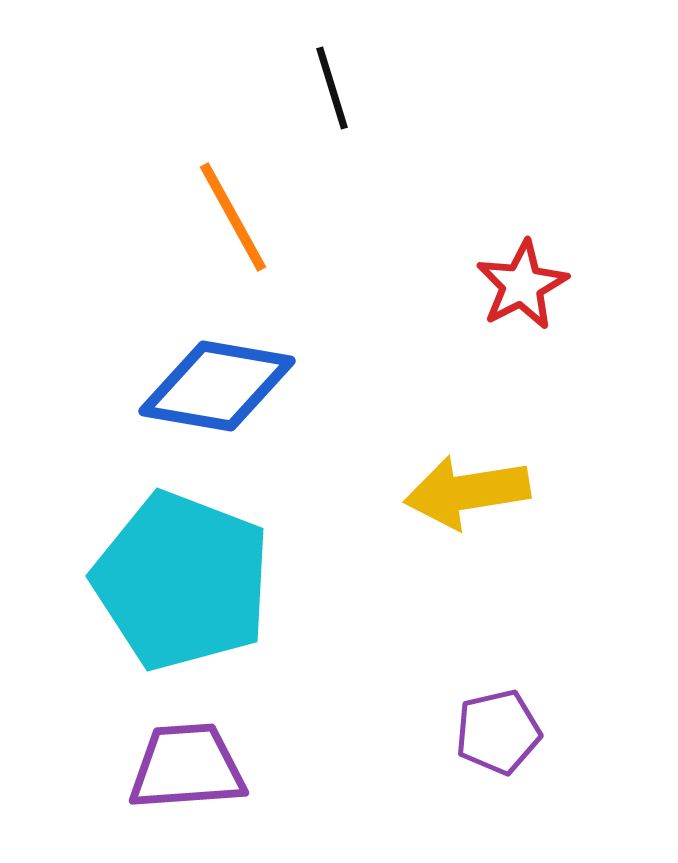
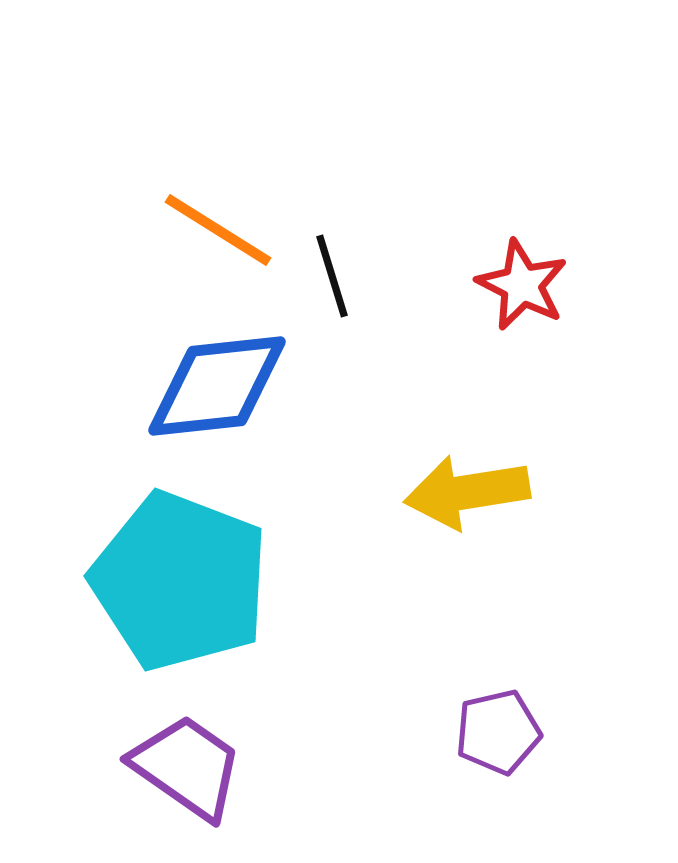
black line: moved 188 px down
orange line: moved 15 px left, 13 px down; rotated 29 degrees counterclockwise
red star: rotated 18 degrees counterclockwise
blue diamond: rotated 16 degrees counterclockwise
cyan pentagon: moved 2 px left
purple trapezoid: rotated 39 degrees clockwise
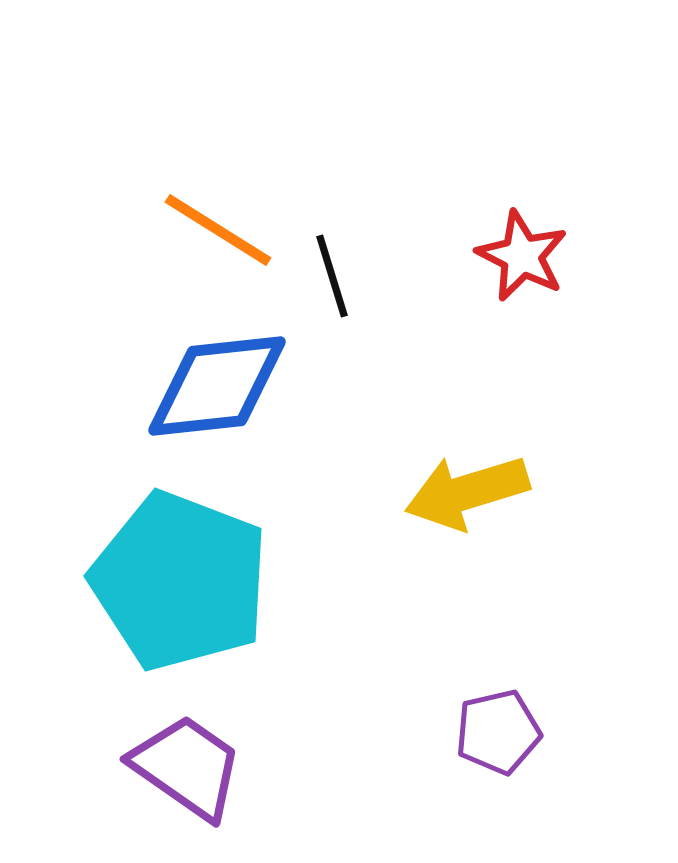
red star: moved 29 px up
yellow arrow: rotated 8 degrees counterclockwise
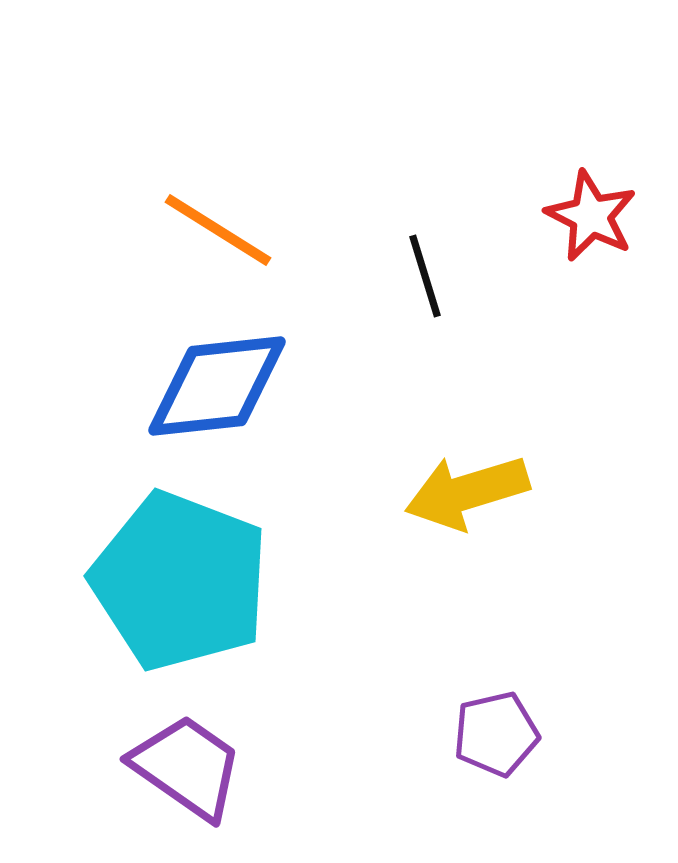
red star: moved 69 px right, 40 px up
black line: moved 93 px right
purple pentagon: moved 2 px left, 2 px down
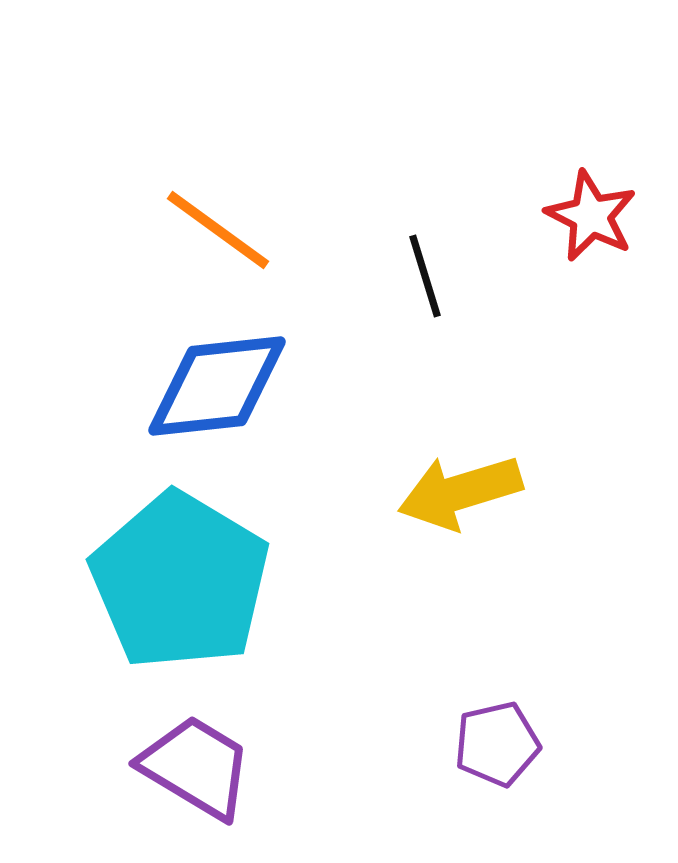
orange line: rotated 4 degrees clockwise
yellow arrow: moved 7 px left
cyan pentagon: rotated 10 degrees clockwise
purple pentagon: moved 1 px right, 10 px down
purple trapezoid: moved 9 px right; rotated 4 degrees counterclockwise
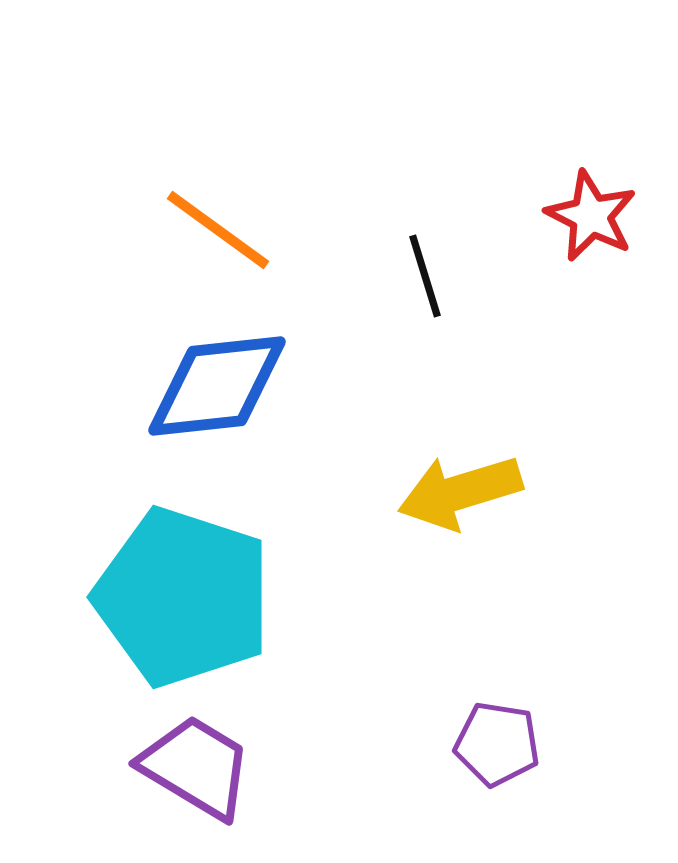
cyan pentagon: moved 3 px right, 16 px down; rotated 13 degrees counterclockwise
purple pentagon: rotated 22 degrees clockwise
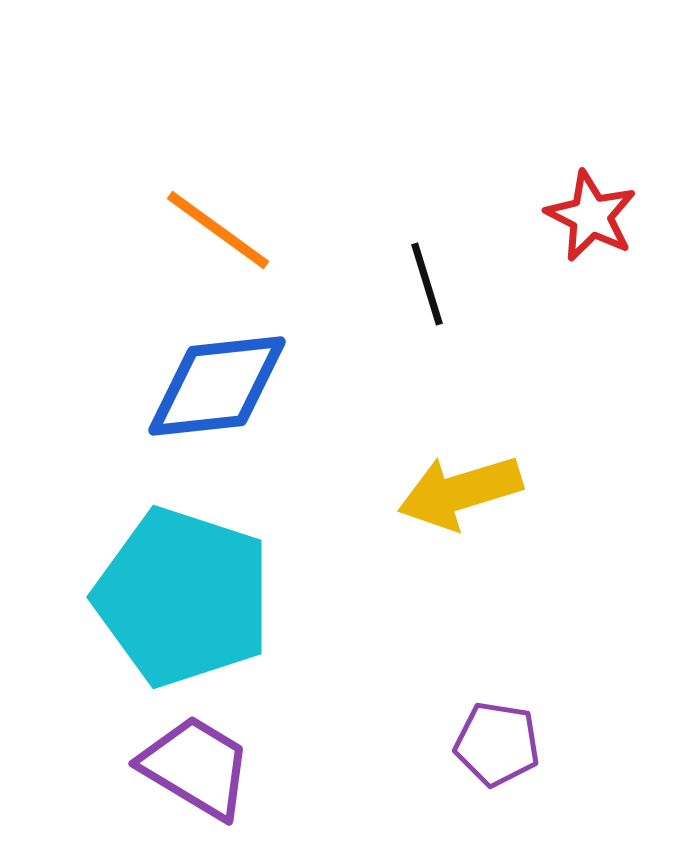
black line: moved 2 px right, 8 px down
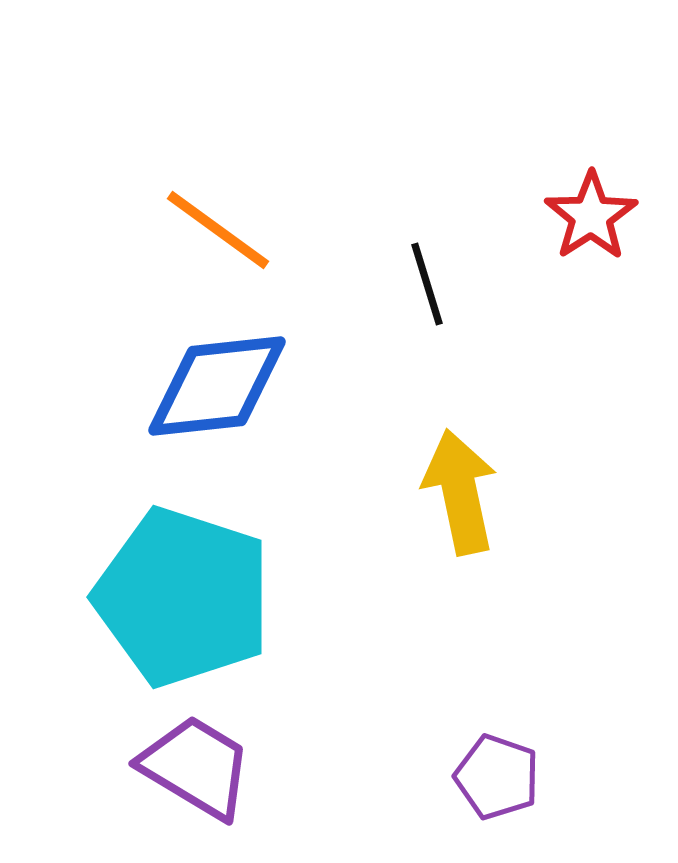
red star: rotated 12 degrees clockwise
yellow arrow: rotated 95 degrees clockwise
purple pentagon: moved 33 px down; rotated 10 degrees clockwise
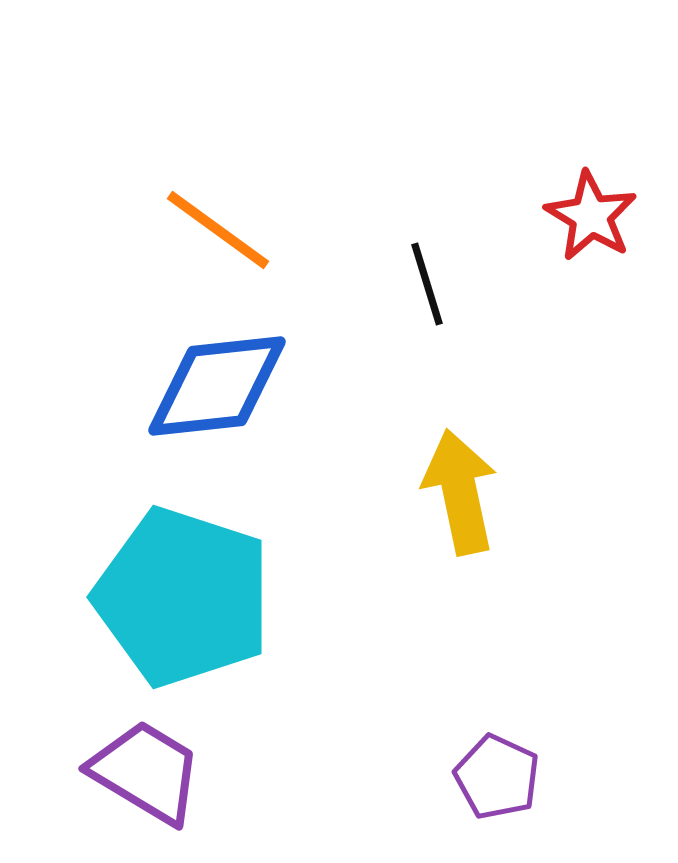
red star: rotated 8 degrees counterclockwise
purple trapezoid: moved 50 px left, 5 px down
purple pentagon: rotated 6 degrees clockwise
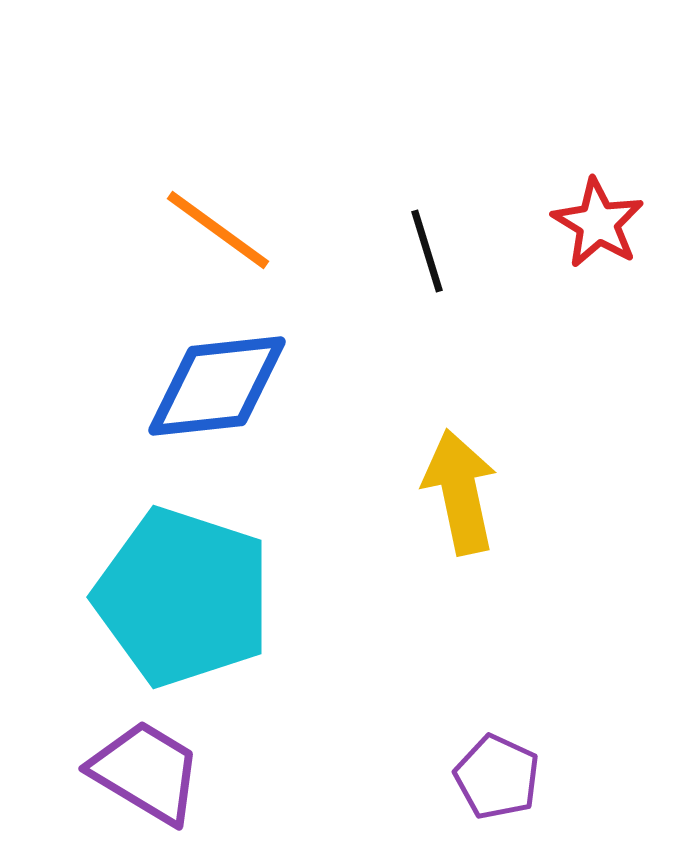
red star: moved 7 px right, 7 px down
black line: moved 33 px up
